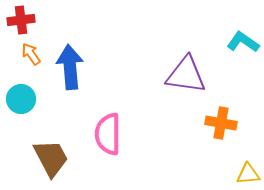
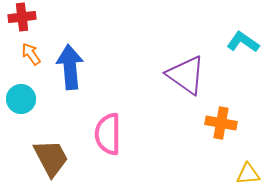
red cross: moved 1 px right, 3 px up
purple triangle: rotated 27 degrees clockwise
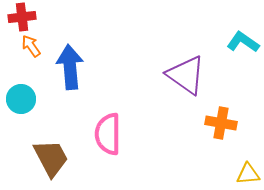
orange arrow: moved 8 px up
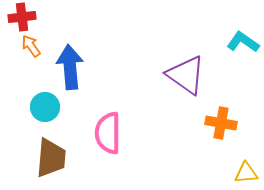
cyan circle: moved 24 px right, 8 px down
pink semicircle: moved 1 px up
brown trapezoid: rotated 33 degrees clockwise
yellow triangle: moved 2 px left, 1 px up
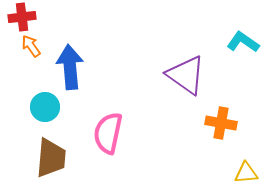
pink semicircle: rotated 12 degrees clockwise
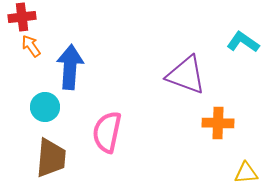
blue arrow: rotated 9 degrees clockwise
purple triangle: rotated 15 degrees counterclockwise
orange cross: moved 3 px left; rotated 8 degrees counterclockwise
pink semicircle: moved 1 px left, 1 px up
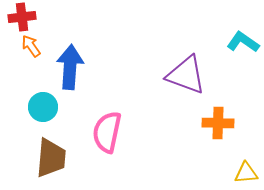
cyan circle: moved 2 px left
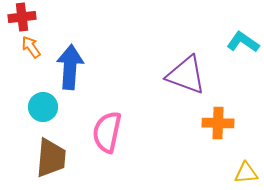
orange arrow: moved 1 px down
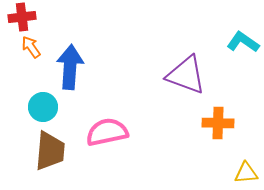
pink semicircle: rotated 66 degrees clockwise
brown trapezoid: moved 1 px left, 7 px up
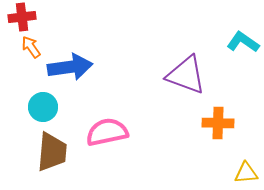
blue arrow: rotated 78 degrees clockwise
brown trapezoid: moved 2 px right, 1 px down
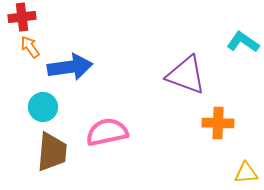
orange arrow: moved 1 px left
